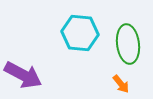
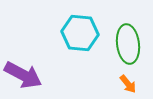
orange arrow: moved 7 px right
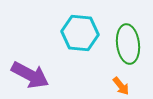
purple arrow: moved 7 px right
orange arrow: moved 7 px left, 2 px down
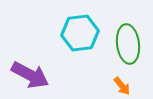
cyan hexagon: rotated 12 degrees counterclockwise
orange arrow: moved 1 px right
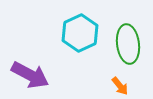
cyan hexagon: rotated 18 degrees counterclockwise
orange arrow: moved 2 px left
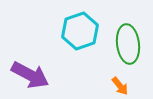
cyan hexagon: moved 2 px up; rotated 6 degrees clockwise
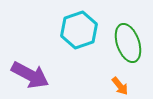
cyan hexagon: moved 1 px left, 1 px up
green ellipse: moved 1 px up; rotated 12 degrees counterclockwise
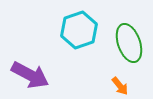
green ellipse: moved 1 px right
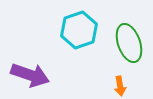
purple arrow: rotated 9 degrees counterclockwise
orange arrow: rotated 30 degrees clockwise
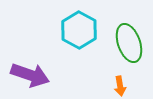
cyan hexagon: rotated 12 degrees counterclockwise
